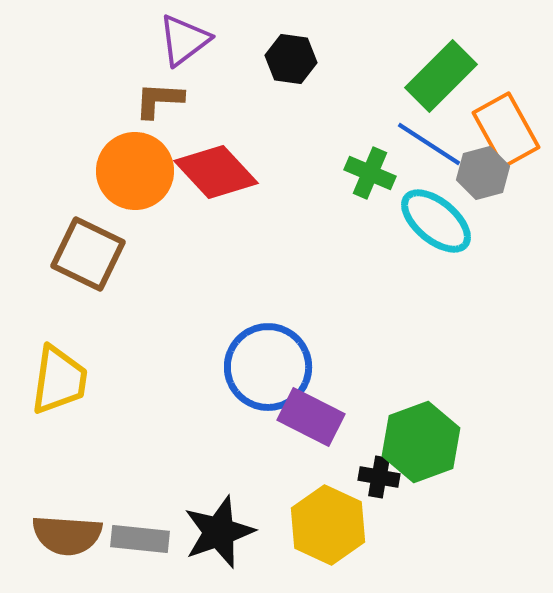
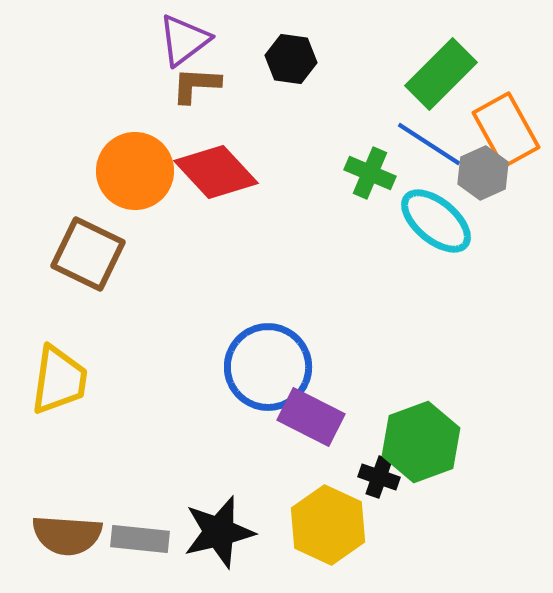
green rectangle: moved 2 px up
brown L-shape: moved 37 px right, 15 px up
gray hexagon: rotated 9 degrees counterclockwise
black cross: rotated 9 degrees clockwise
black star: rotated 6 degrees clockwise
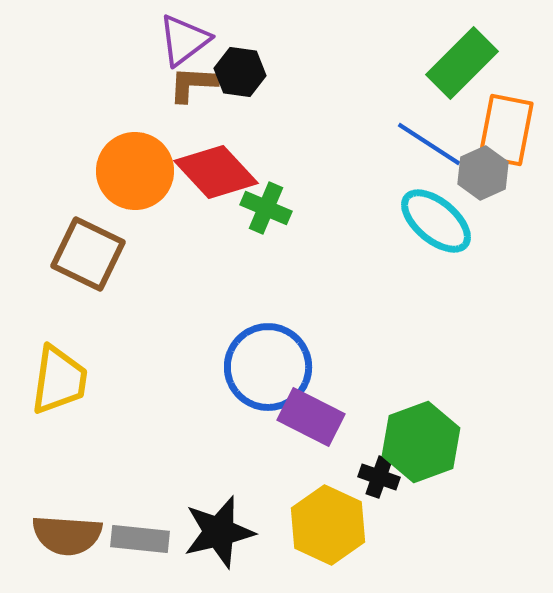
black hexagon: moved 51 px left, 13 px down
green rectangle: moved 21 px right, 11 px up
brown L-shape: moved 3 px left, 1 px up
orange rectangle: rotated 40 degrees clockwise
green cross: moved 104 px left, 35 px down
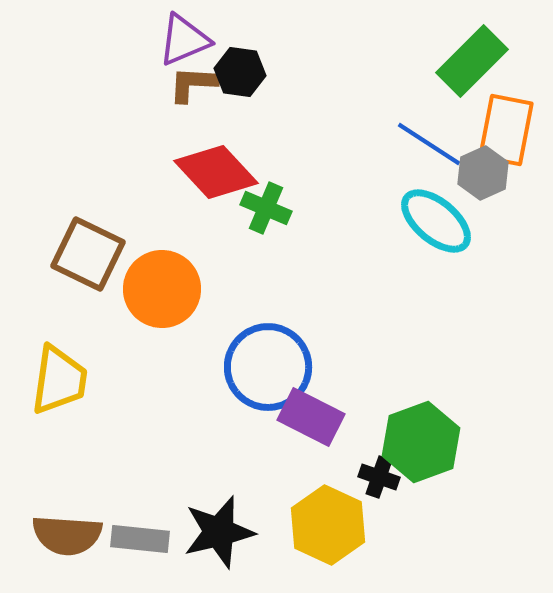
purple triangle: rotated 14 degrees clockwise
green rectangle: moved 10 px right, 2 px up
orange circle: moved 27 px right, 118 px down
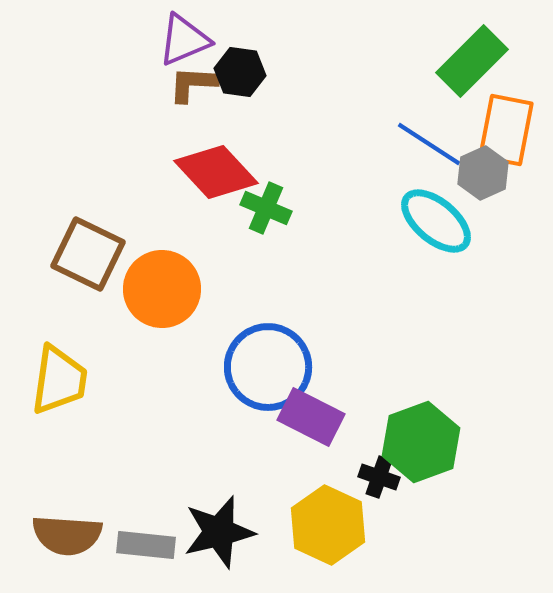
gray rectangle: moved 6 px right, 6 px down
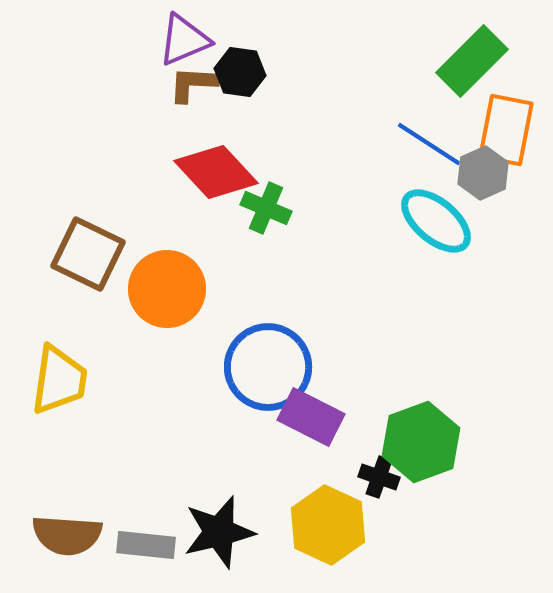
orange circle: moved 5 px right
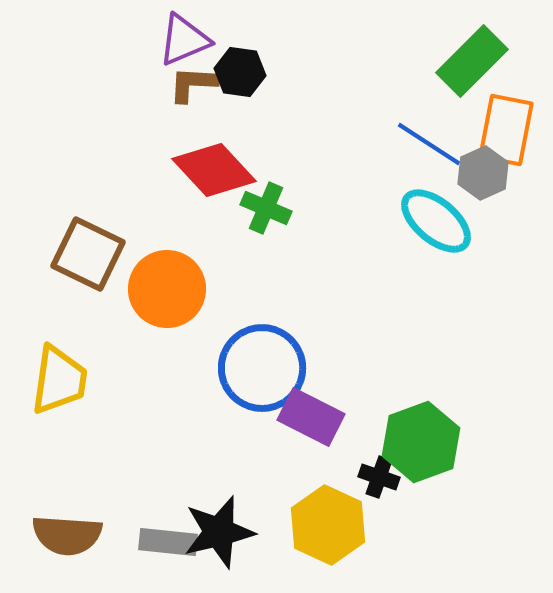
red diamond: moved 2 px left, 2 px up
blue circle: moved 6 px left, 1 px down
gray rectangle: moved 22 px right, 3 px up
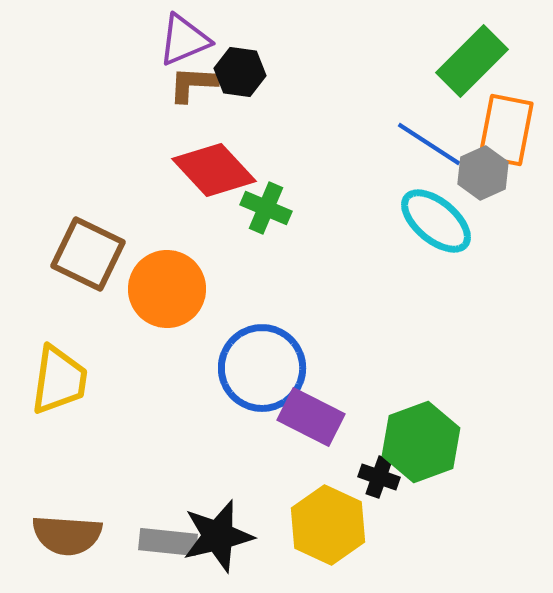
black star: moved 1 px left, 4 px down
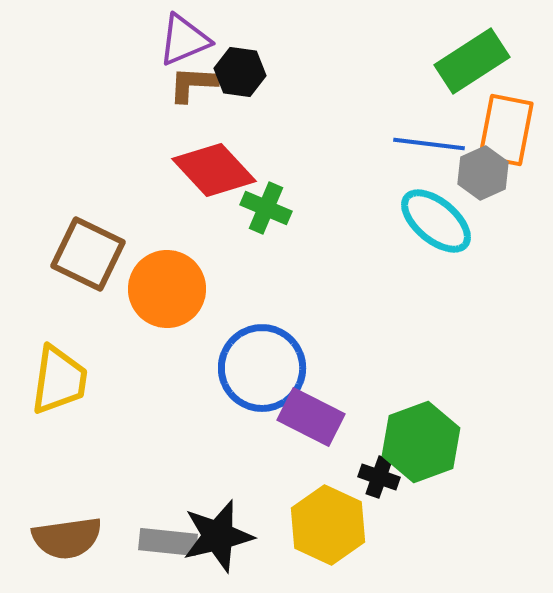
green rectangle: rotated 12 degrees clockwise
blue line: rotated 26 degrees counterclockwise
brown semicircle: moved 3 px down; rotated 12 degrees counterclockwise
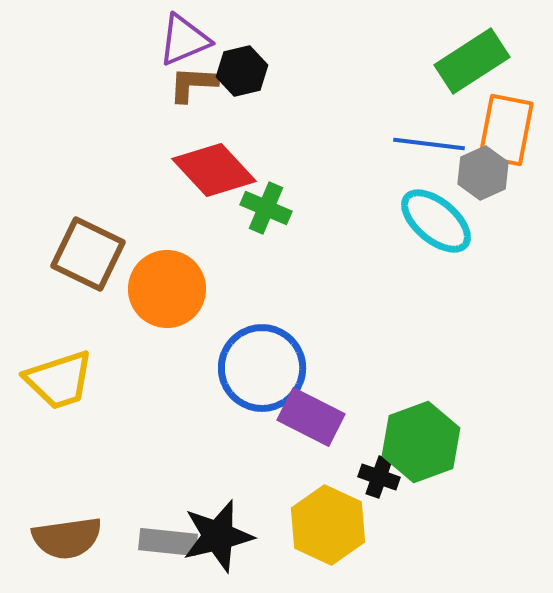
black hexagon: moved 2 px right, 1 px up; rotated 21 degrees counterclockwise
yellow trapezoid: rotated 64 degrees clockwise
